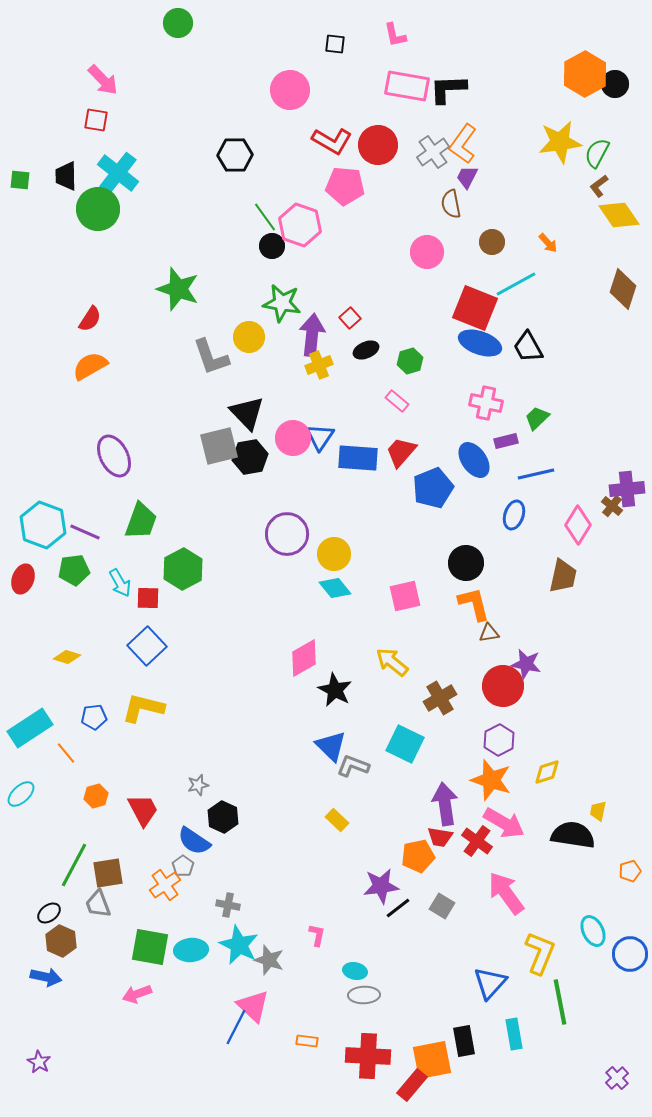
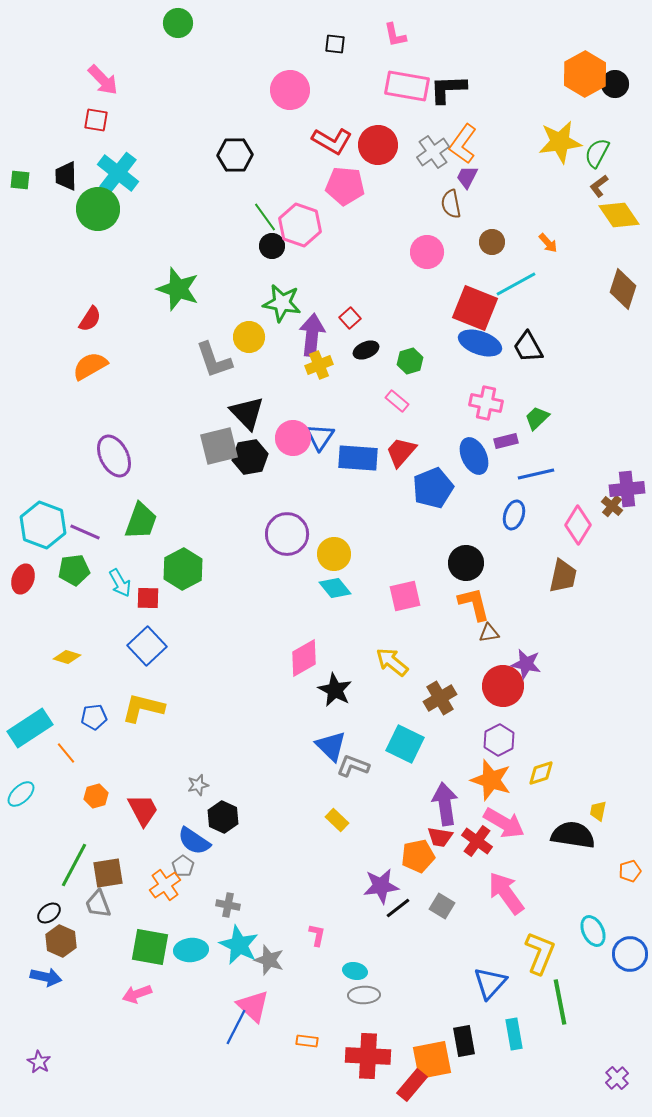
gray L-shape at (211, 357): moved 3 px right, 3 px down
blue ellipse at (474, 460): moved 4 px up; rotated 9 degrees clockwise
yellow diamond at (547, 772): moved 6 px left, 1 px down
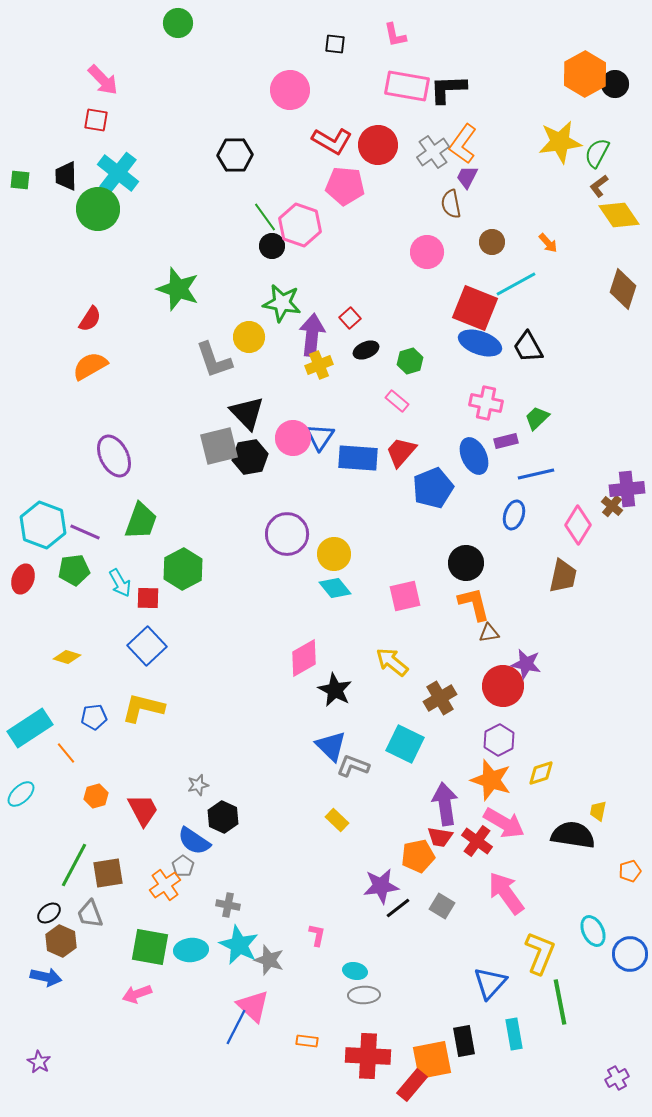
gray trapezoid at (98, 904): moved 8 px left, 10 px down
purple cross at (617, 1078): rotated 15 degrees clockwise
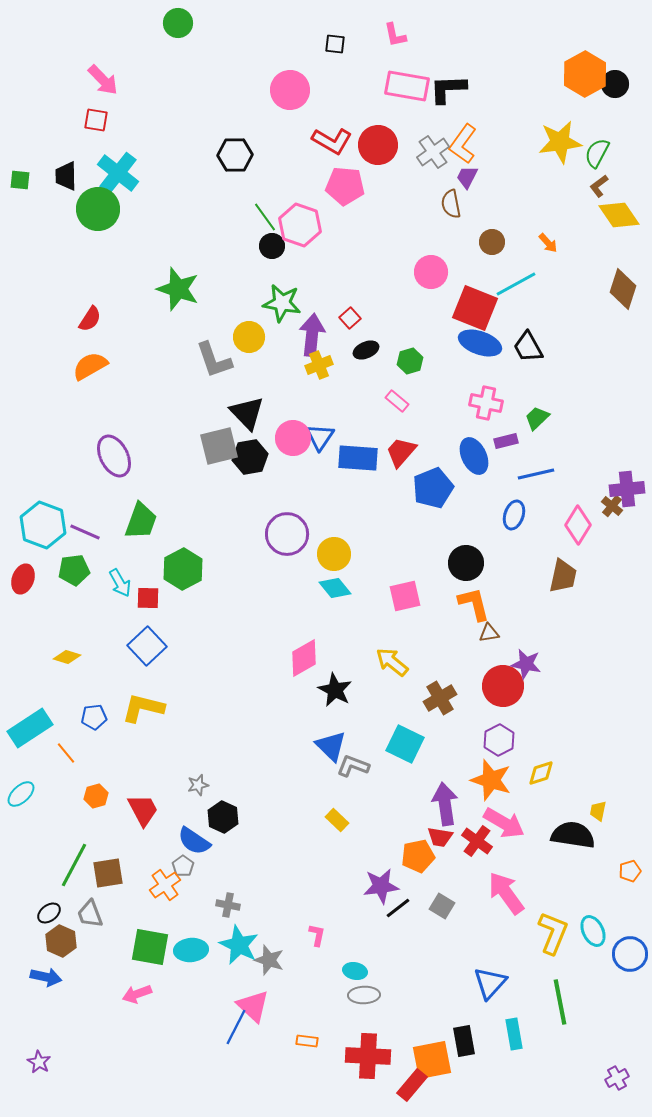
pink circle at (427, 252): moved 4 px right, 20 px down
yellow L-shape at (540, 953): moved 13 px right, 20 px up
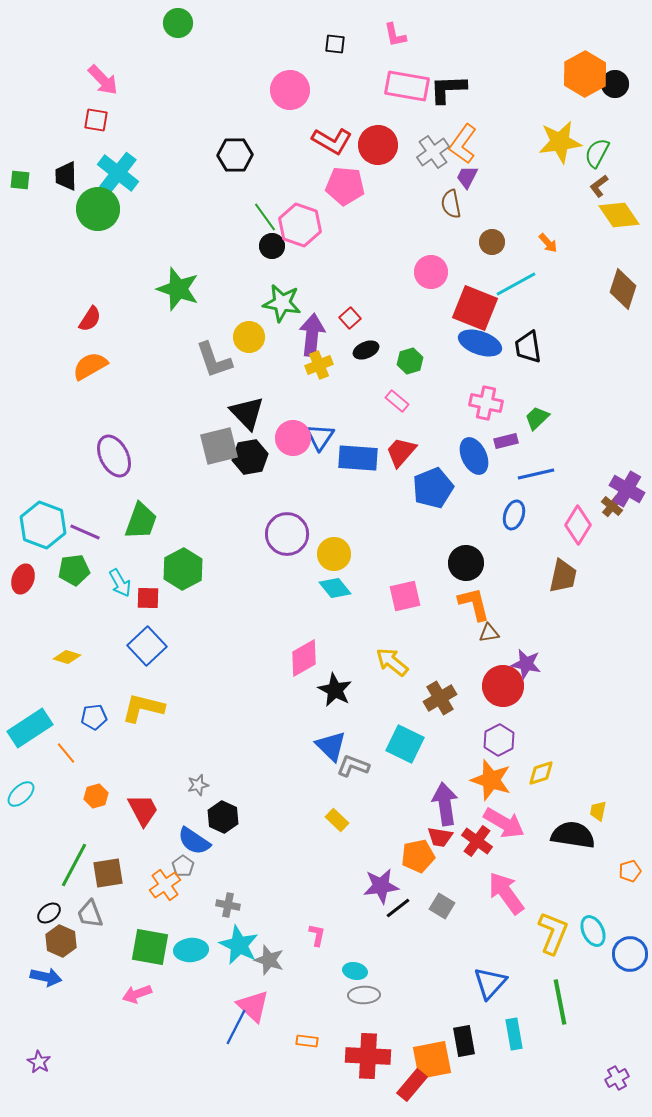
black trapezoid at (528, 347): rotated 20 degrees clockwise
purple cross at (627, 489): rotated 36 degrees clockwise
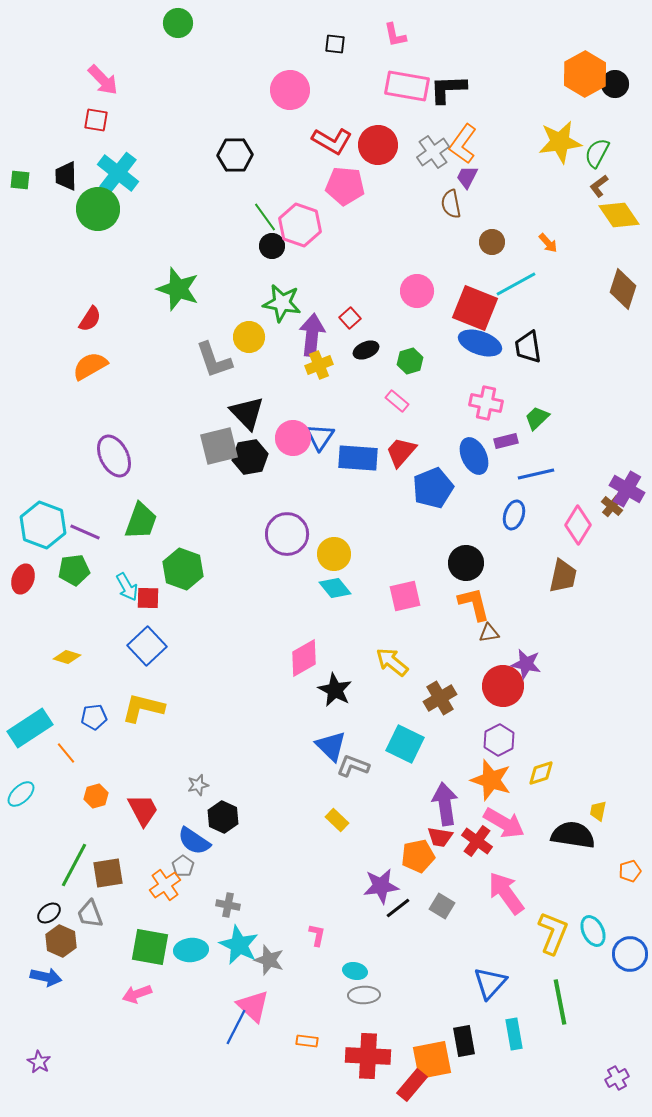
pink circle at (431, 272): moved 14 px left, 19 px down
green hexagon at (183, 569): rotated 12 degrees counterclockwise
cyan arrow at (120, 583): moved 7 px right, 4 px down
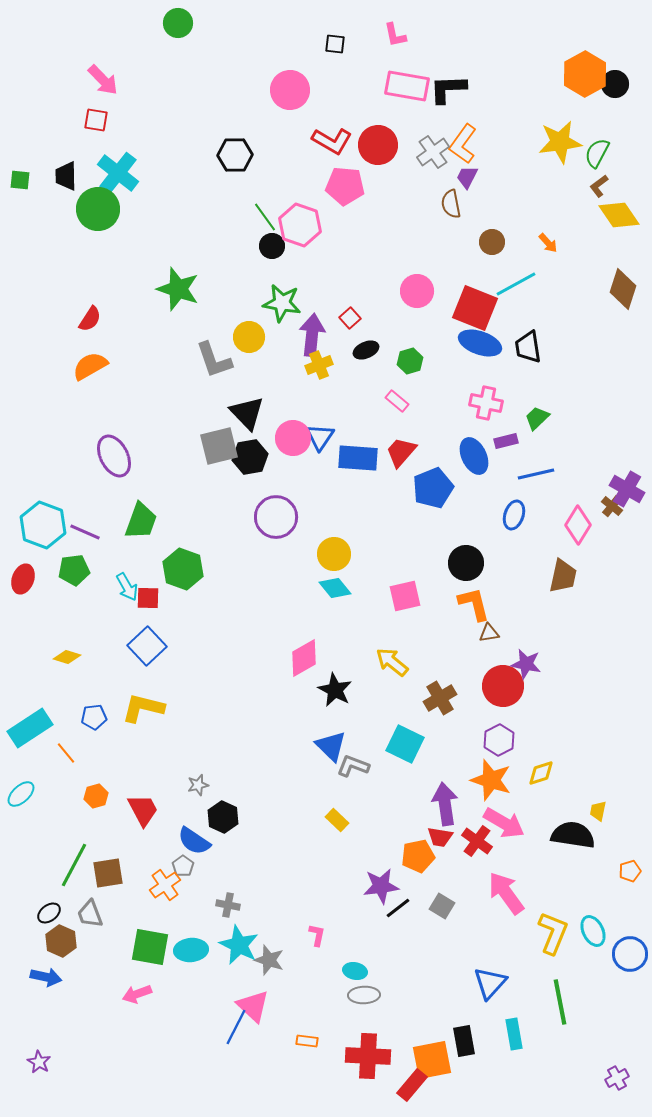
purple circle at (287, 534): moved 11 px left, 17 px up
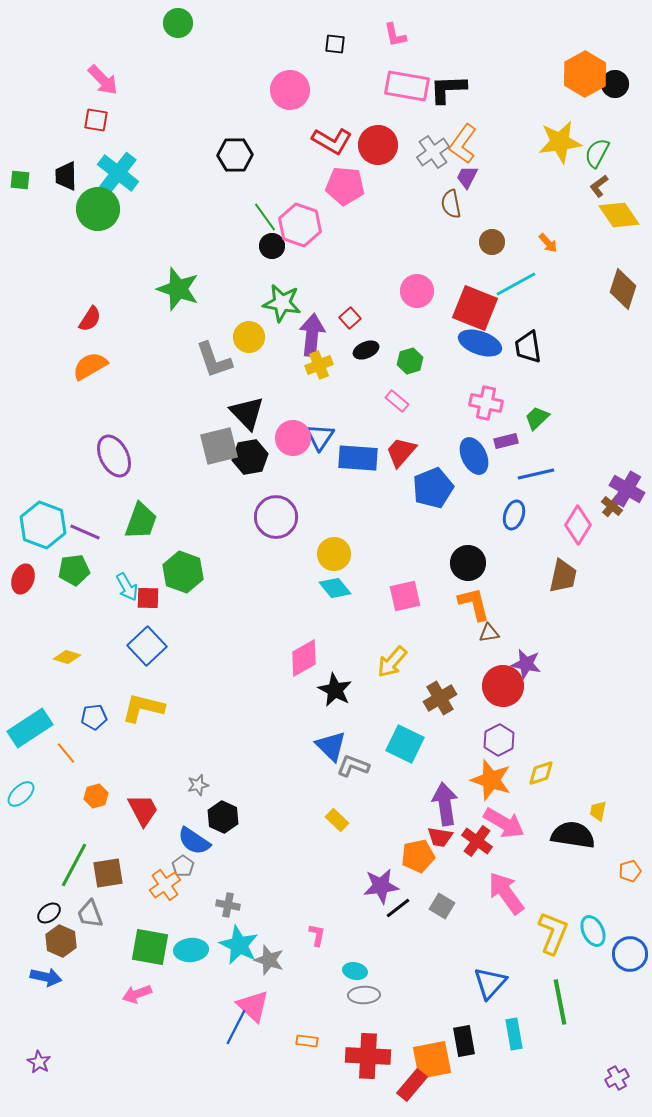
black circle at (466, 563): moved 2 px right
green hexagon at (183, 569): moved 3 px down
yellow arrow at (392, 662): rotated 88 degrees counterclockwise
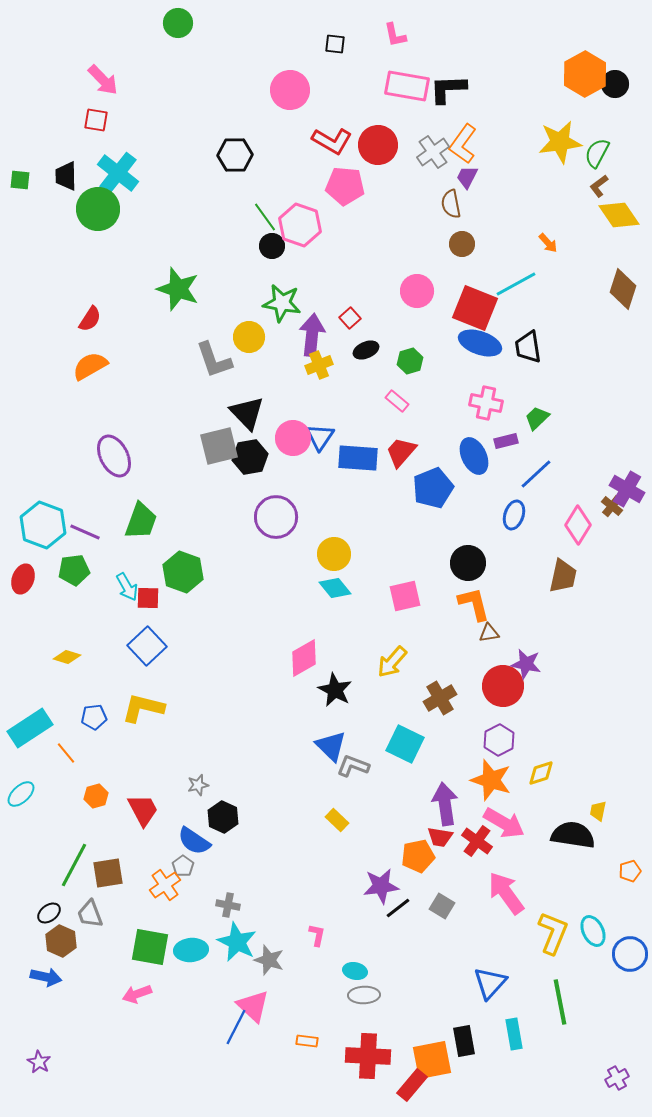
brown circle at (492, 242): moved 30 px left, 2 px down
blue line at (536, 474): rotated 30 degrees counterclockwise
cyan star at (239, 945): moved 2 px left, 3 px up
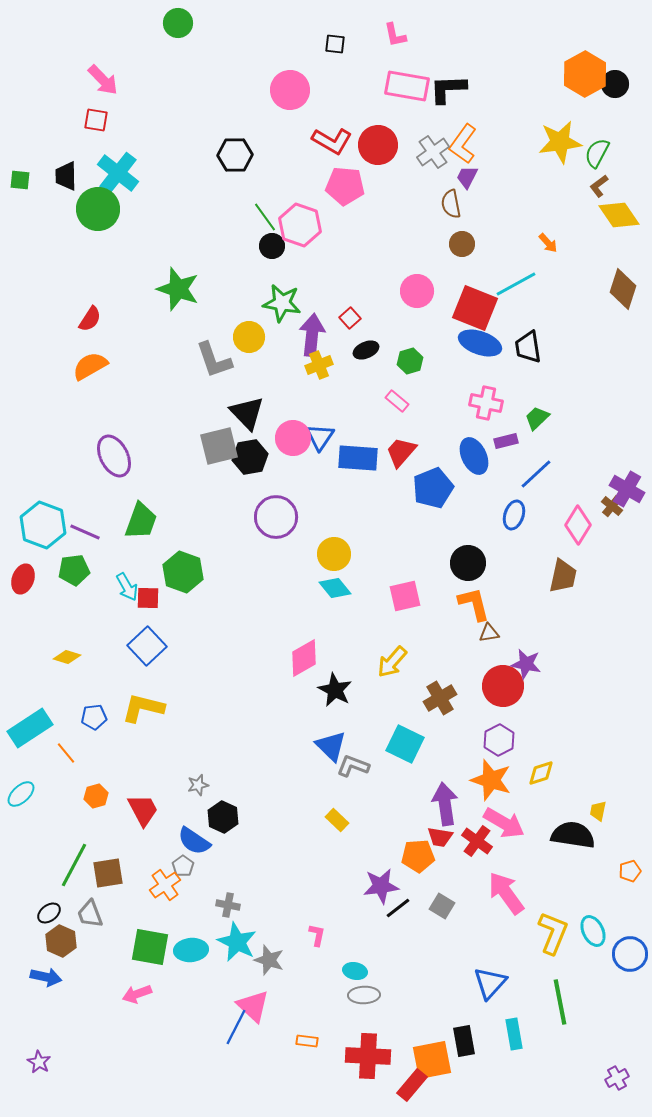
orange pentagon at (418, 856): rotated 8 degrees clockwise
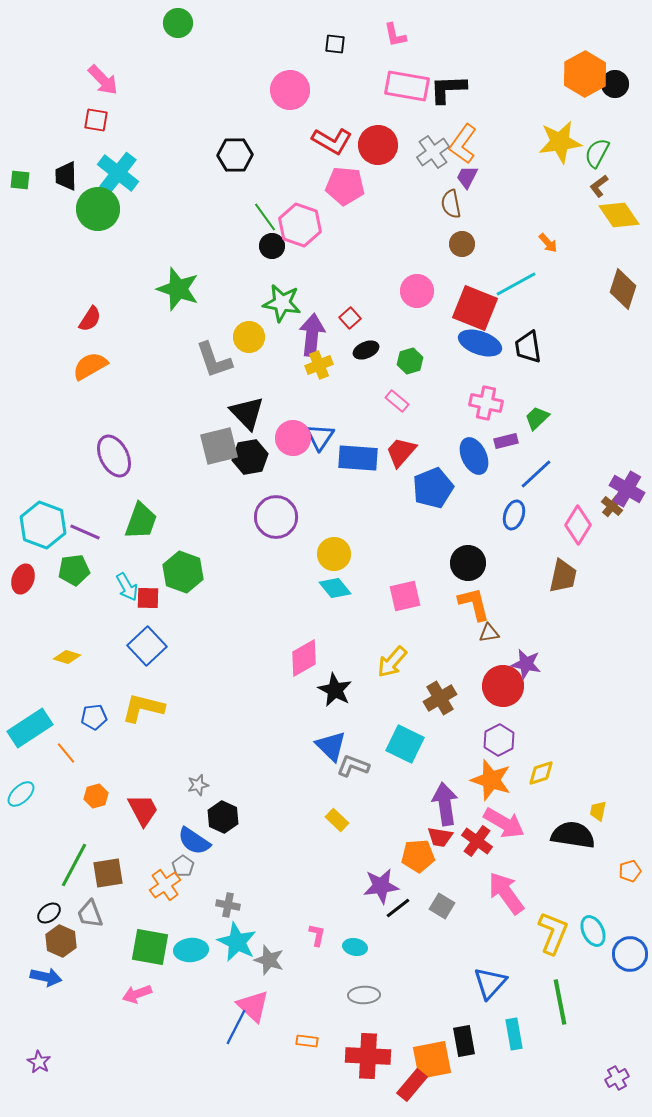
cyan ellipse at (355, 971): moved 24 px up
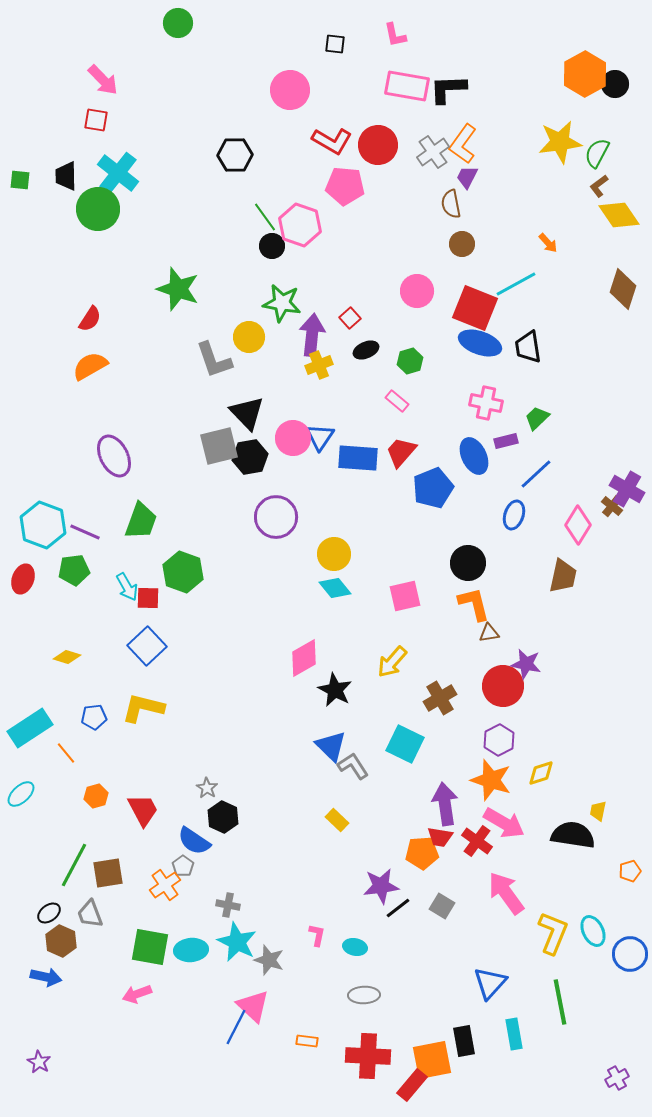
gray L-shape at (353, 766): rotated 36 degrees clockwise
gray star at (198, 785): moved 9 px right, 3 px down; rotated 25 degrees counterclockwise
orange pentagon at (418, 856): moved 4 px right, 3 px up
